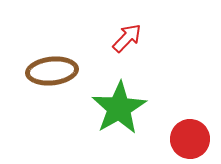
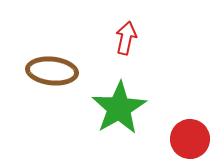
red arrow: moved 1 px left; rotated 32 degrees counterclockwise
brown ellipse: rotated 12 degrees clockwise
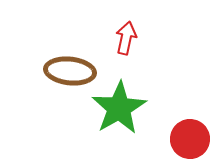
brown ellipse: moved 18 px right
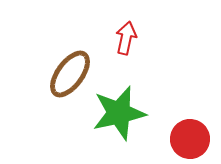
brown ellipse: moved 3 px down; rotated 60 degrees counterclockwise
green star: moved 5 px down; rotated 18 degrees clockwise
